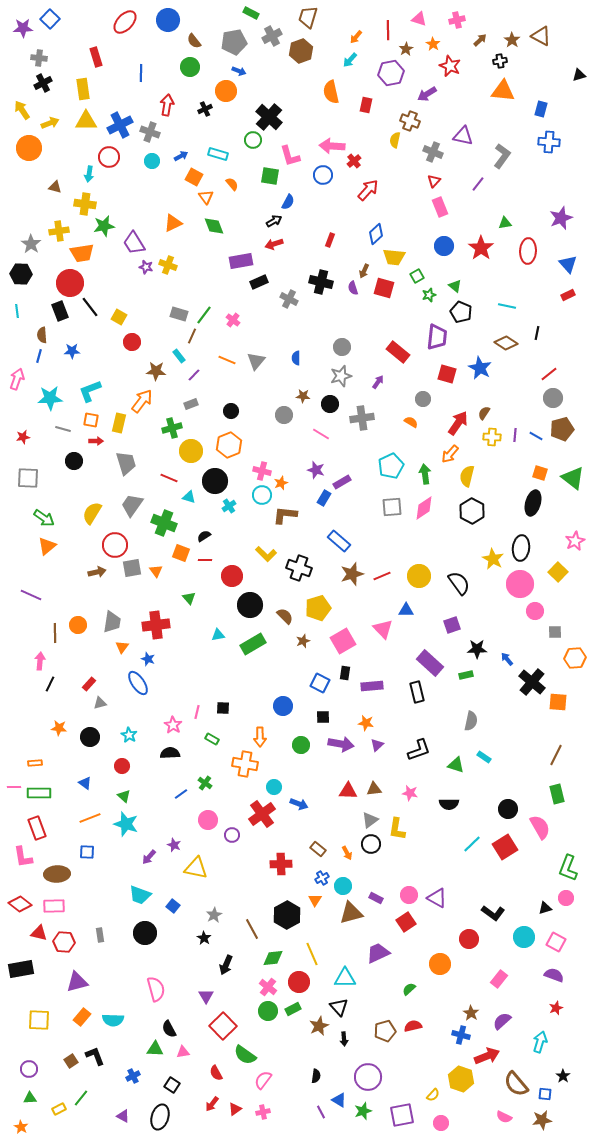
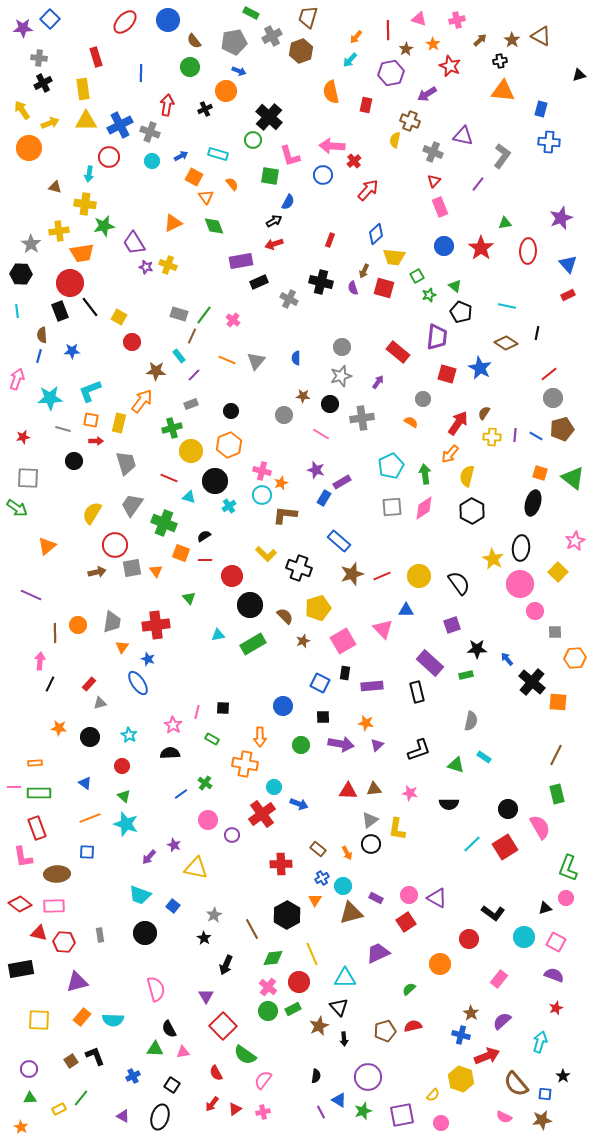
green arrow at (44, 518): moved 27 px left, 10 px up
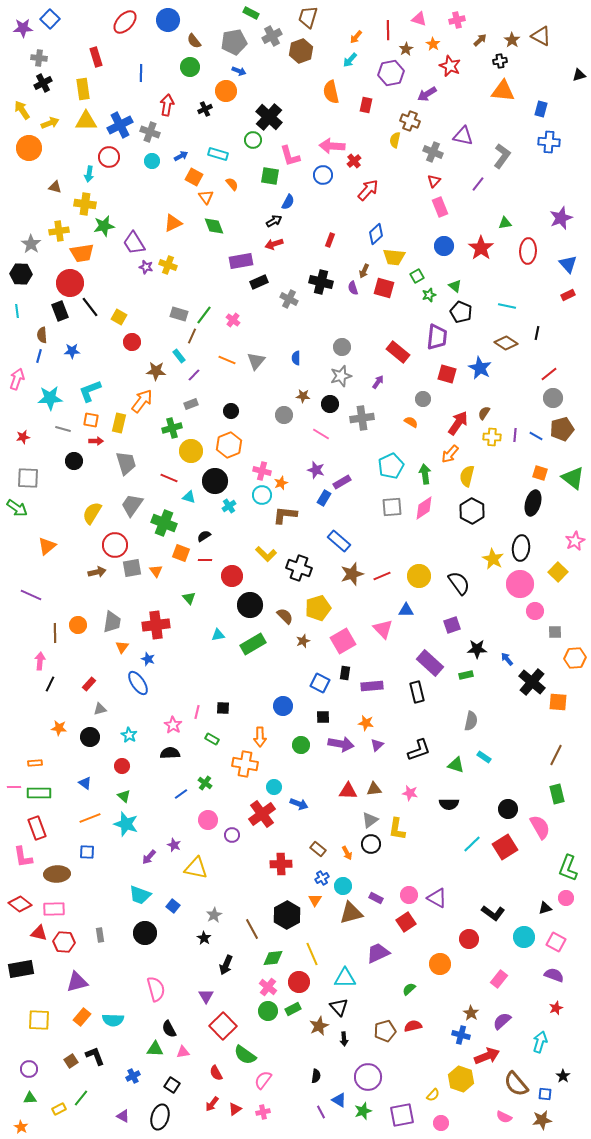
gray triangle at (100, 703): moved 6 px down
pink rectangle at (54, 906): moved 3 px down
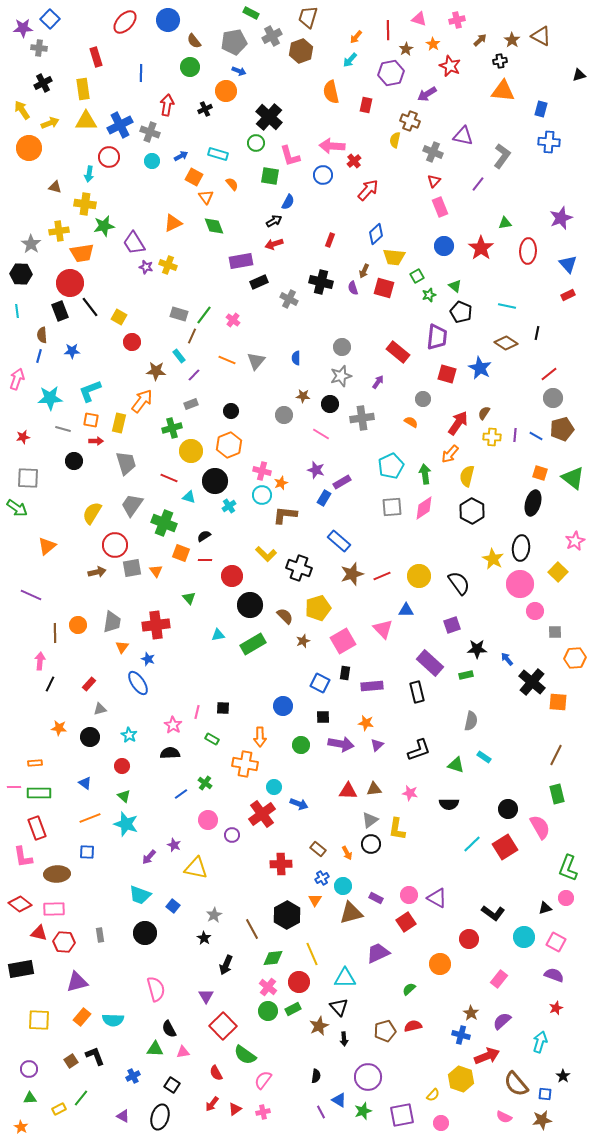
gray cross at (39, 58): moved 10 px up
green circle at (253, 140): moved 3 px right, 3 px down
